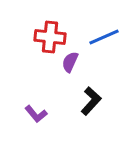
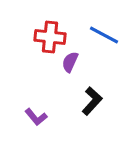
blue line: moved 2 px up; rotated 52 degrees clockwise
black L-shape: moved 1 px right
purple L-shape: moved 3 px down
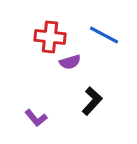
purple semicircle: rotated 130 degrees counterclockwise
purple L-shape: moved 1 px down
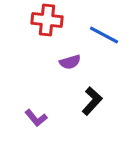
red cross: moved 3 px left, 17 px up
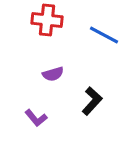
purple semicircle: moved 17 px left, 12 px down
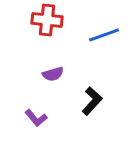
blue line: rotated 48 degrees counterclockwise
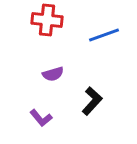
purple L-shape: moved 5 px right
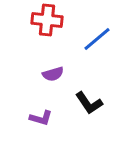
blue line: moved 7 px left, 4 px down; rotated 20 degrees counterclockwise
black L-shape: moved 3 px left, 2 px down; rotated 104 degrees clockwise
purple L-shape: rotated 35 degrees counterclockwise
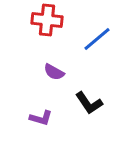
purple semicircle: moved 1 px right, 2 px up; rotated 45 degrees clockwise
